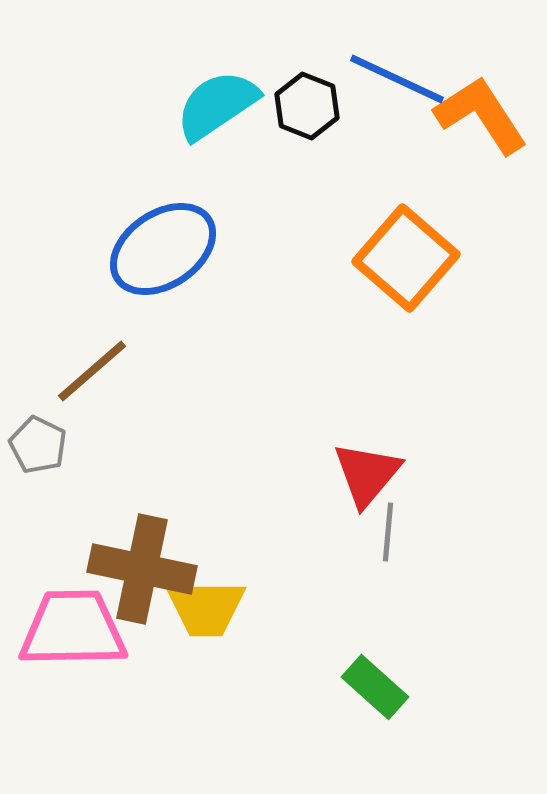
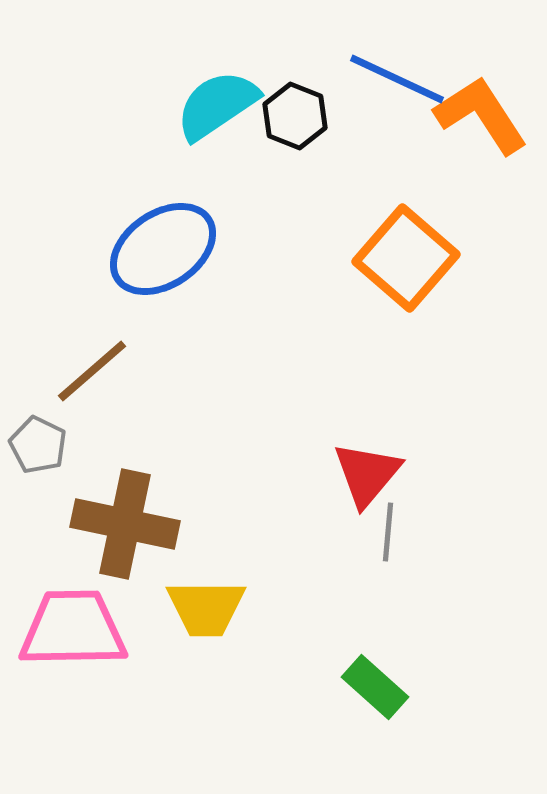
black hexagon: moved 12 px left, 10 px down
brown cross: moved 17 px left, 45 px up
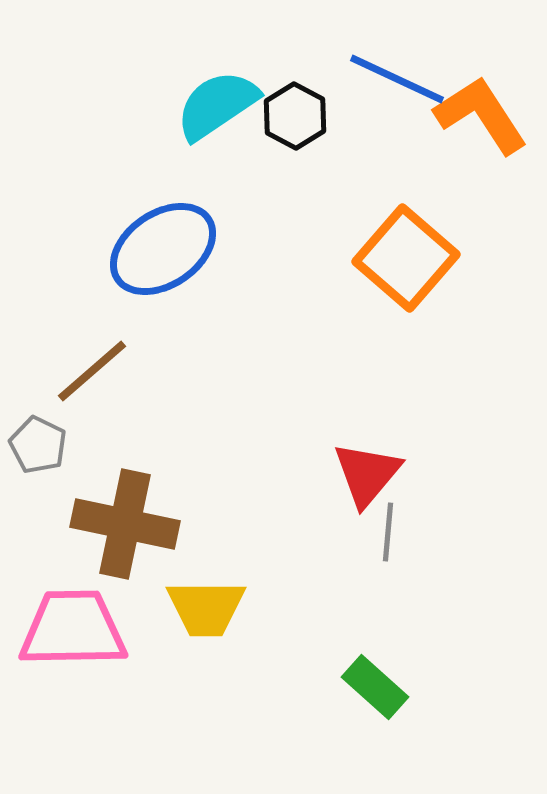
black hexagon: rotated 6 degrees clockwise
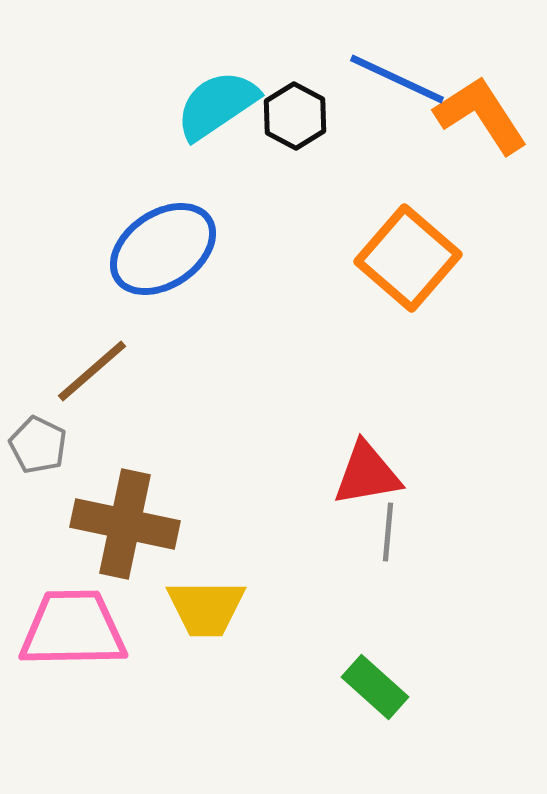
orange square: moved 2 px right
red triangle: rotated 40 degrees clockwise
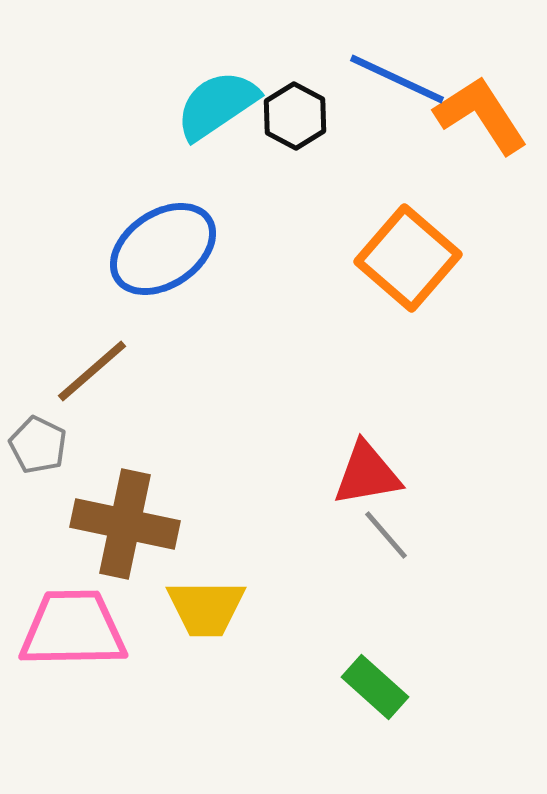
gray line: moved 2 px left, 3 px down; rotated 46 degrees counterclockwise
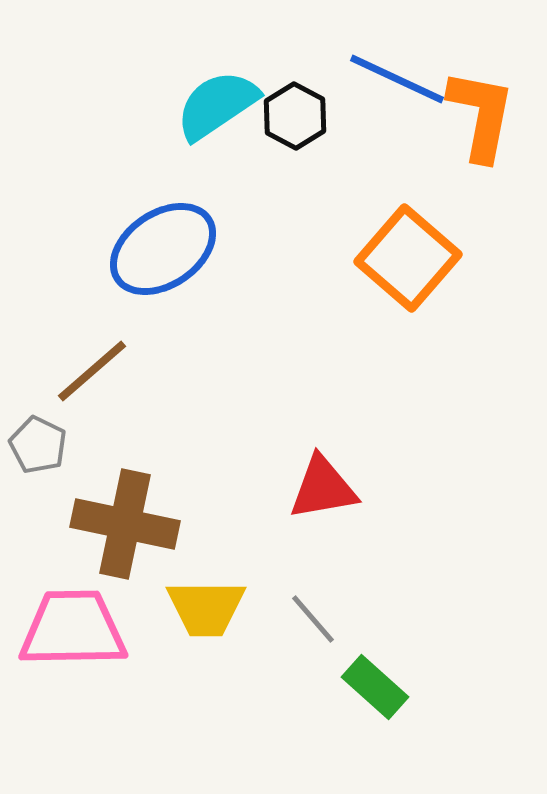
orange L-shape: rotated 44 degrees clockwise
red triangle: moved 44 px left, 14 px down
gray line: moved 73 px left, 84 px down
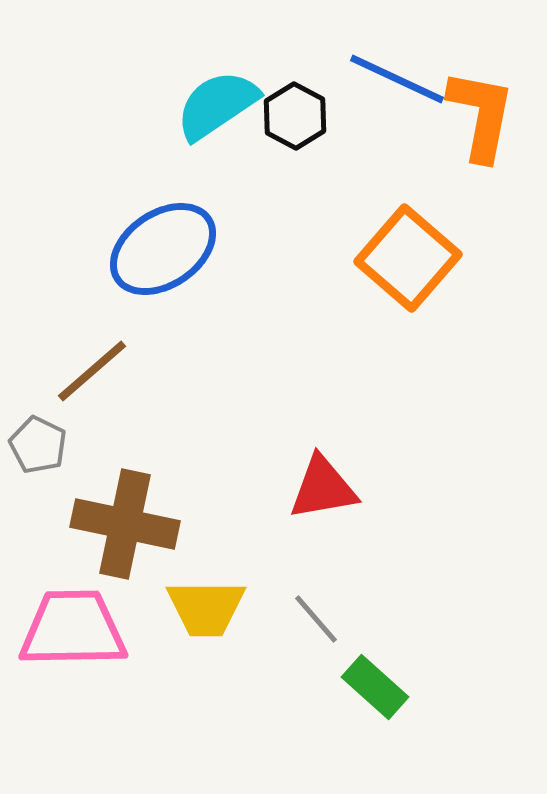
gray line: moved 3 px right
